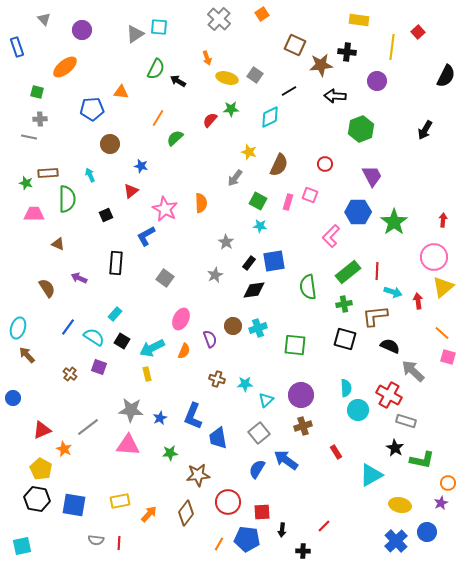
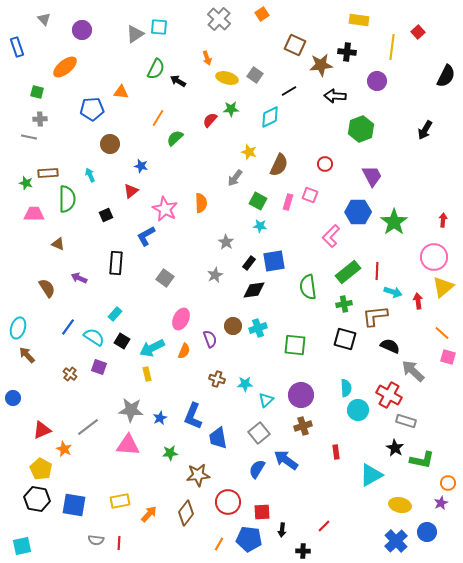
red rectangle at (336, 452): rotated 24 degrees clockwise
blue pentagon at (247, 539): moved 2 px right
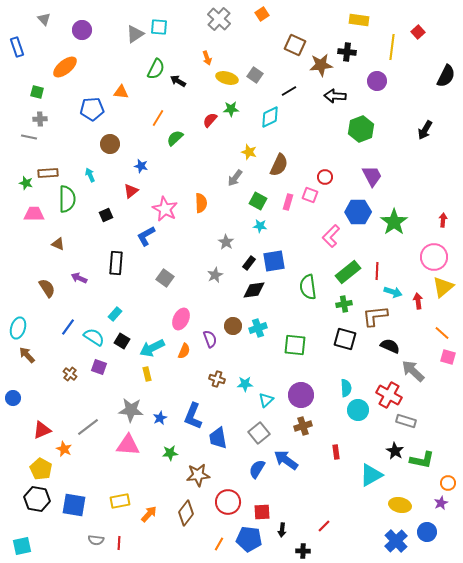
red circle at (325, 164): moved 13 px down
black star at (395, 448): moved 3 px down
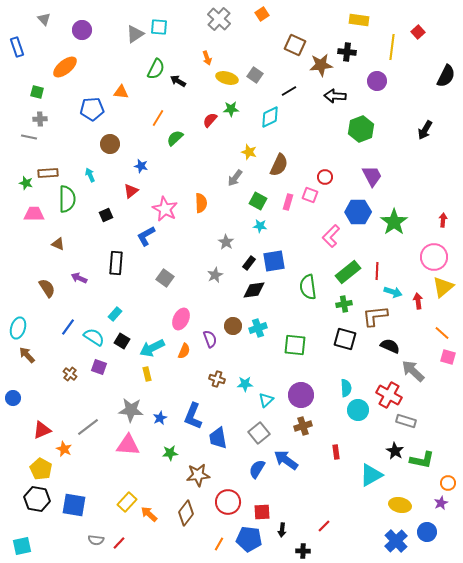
yellow rectangle at (120, 501): moved 7 px right, 1 px down; rotated 36 degrees counterclockwise
orange arrow at (149, 514): rotated 90 degrees counterclockwise
red line at (119, 543): rotated 40 degrees clockwise
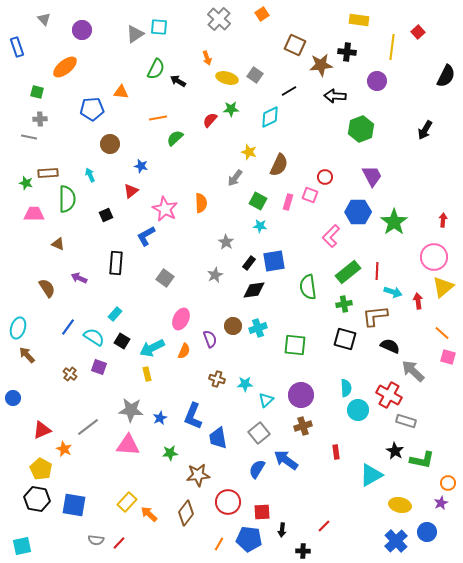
orange line at (158, 118): rotated 48 degrees clockwise
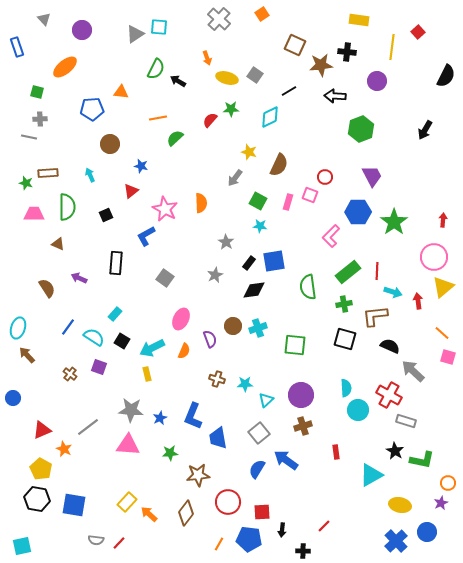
green semicircle at (67, 199): moved 8 px down
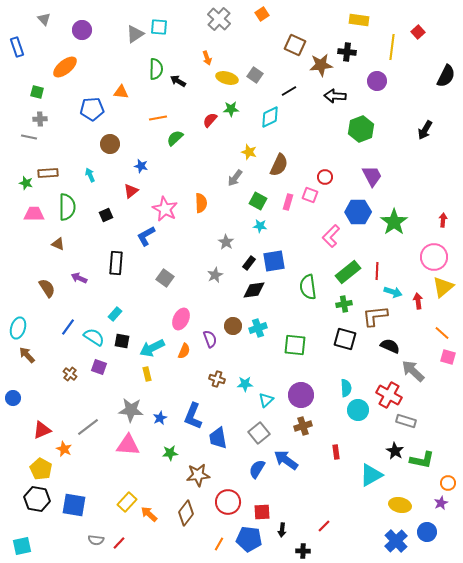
green semicircle at (156, 69): rotated 25 degrees counterclockwise
black square at (122, 341): rotated 21 degrees counterclockwise
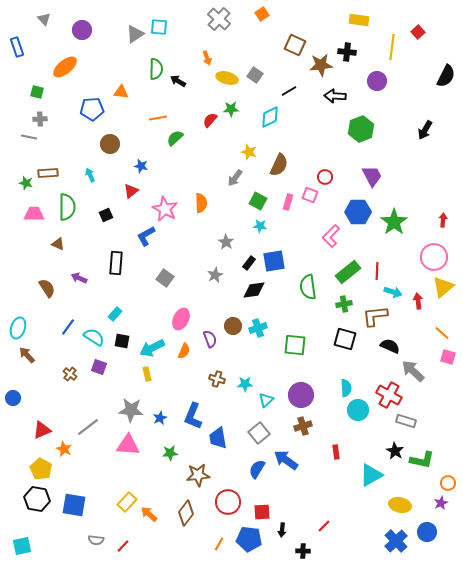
red line at (119, 543): moved 4 px right, 3 px down
